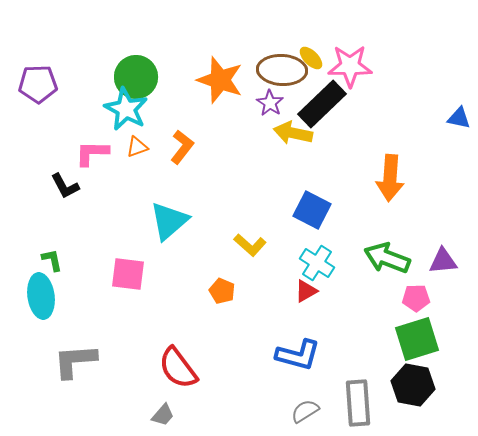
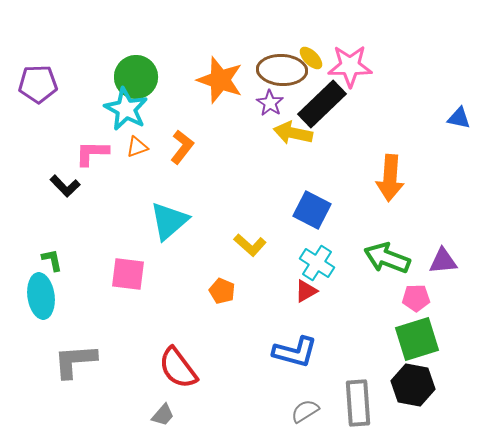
black L-shape: rotated 16 degrees counterclockwise
blue L-shape: moved 3 px left, 3 px up
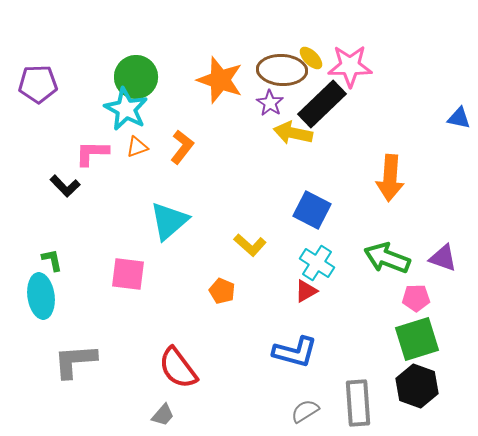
purple triangle: moved 3 px up; rotated 24 degrees clockwise
black hexagon: moved 4 px right, 1 px down; rotated 9 degrees clockwise
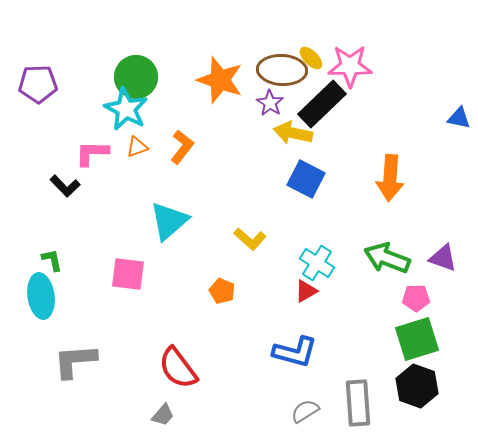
blue square: moved 6 px left, 31 px up
yellow L-shape: moved 6 px up
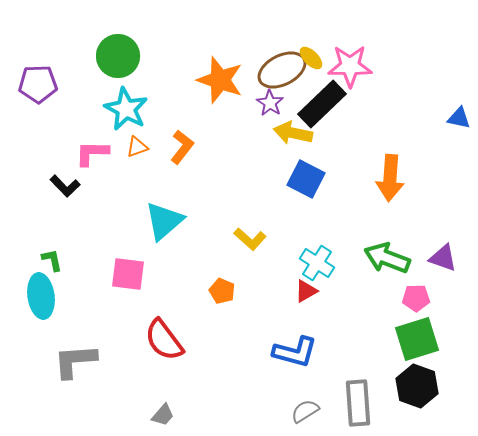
brown ellipse: rotated 30 degrees counterclockwise
green circle: moved 18 px left, 21 px up
cyan triangle: moved 5 px left
red semicircle: moved 14 px left, 28 px up
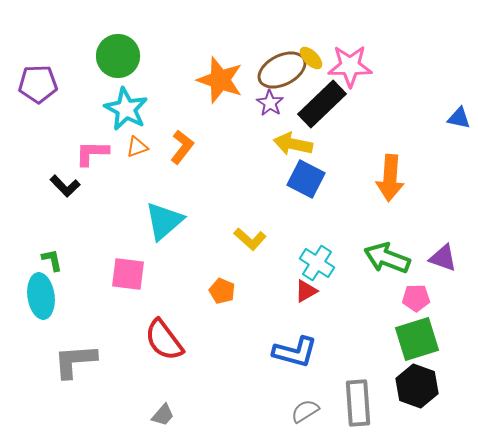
yellow arrow: moved 11 px down
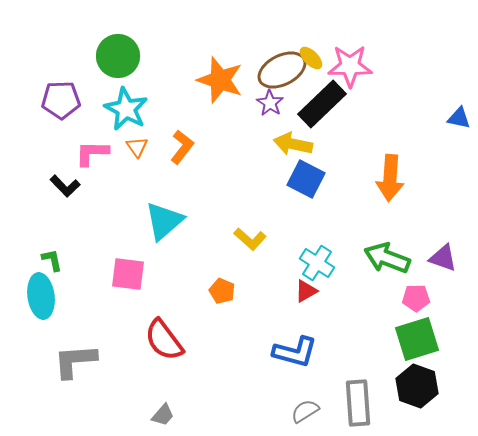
purple pentagon: moved 23 px right, 16 px down
orange triangle: rotated 45 degrees counterclockwise
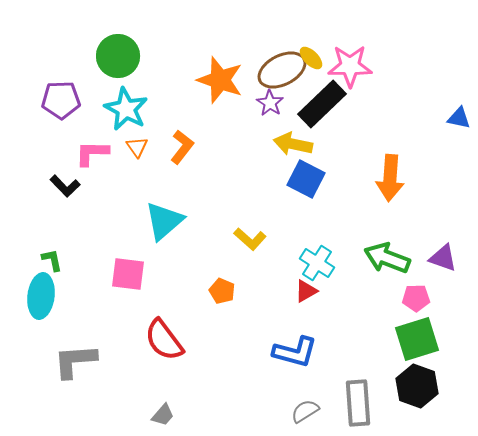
cyan ellipse: rotated 15 degrees clockwise
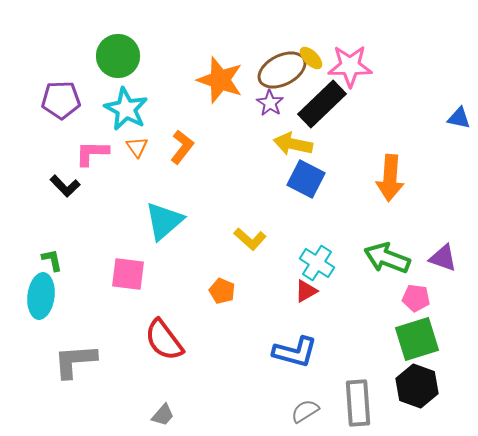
pink pentagon: rotated 8 degrees clockwise
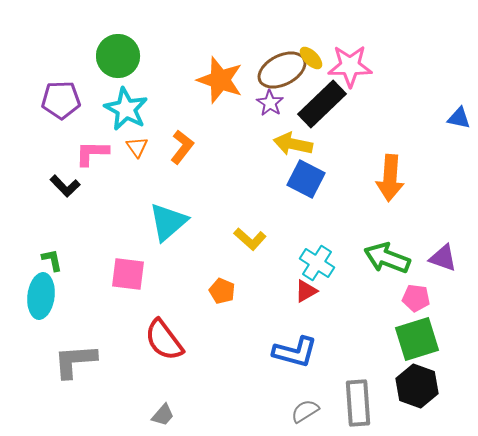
cyan triangle: moved 4 px right, 1 px down
